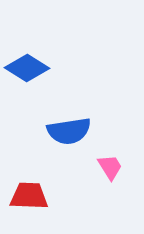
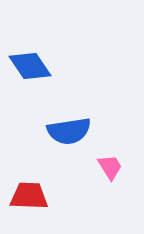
blue diamond: moved 3 px right, 2 px up; rotated 24 degrees clockwise
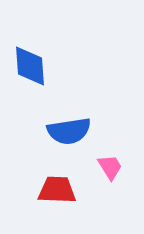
blue diamond: rotated 30 degrees clockwise
red trapezoid: moved 28 px right, 6 px up
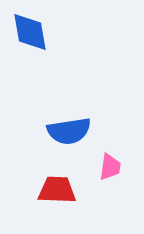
blue diamond: moved 34 px up; rotated 6 degrees counterclockwise
pink trapezoid: rotated 40 degrees clockwise
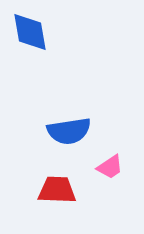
pink trapezoid: rotated 48 degrees clockwise
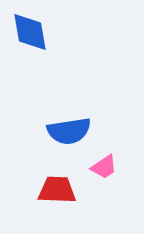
pink trapezoid: moved 6 px left
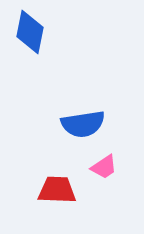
blue diamond: rotated 21 degrees clockwise
blue semicircle: moved 14 px right, 7 px up
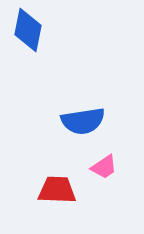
blue diamond: moved 2 px left, 2 px up
blue semicircle: moved 3 px up
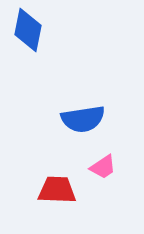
blue semicircle: moved 2 px up
pink trapezoid: moved 1 px left
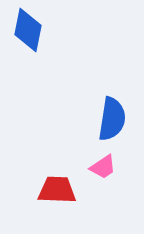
blue semicircle: moved 29 px right; rotated 72 degrees counterclockwise
